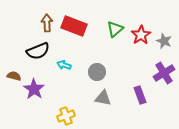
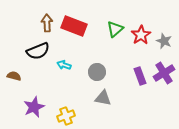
purple star: moved 18 px down; rotated 15 degrees clockwise
purple rectangle: moved 19 px up
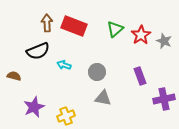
purple cross: moved 26 px down; rotated 20 degrees clockwise
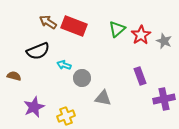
brown arrow: moved 1 px right, 1 px up; rotated 54 degrees counterclockwise
green triangle: moved 2 px right
gray circle: moved 15 px left, 6 px down
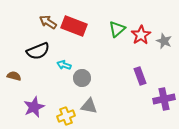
gray triangle: moved 14 px left, 8 px down
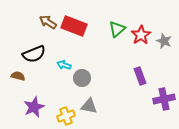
black semicircle: moved 4 px left, 3 px down
brown semicircle: moved 4 px right
